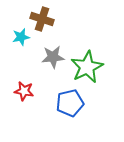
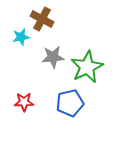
brown cross: rotated 10 degrees clockwise
red star: moved 11 px down; rotated 12 degrees counterclockwise
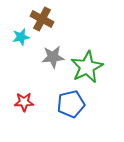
blue pentagon: moved 1 px right, 1 px down
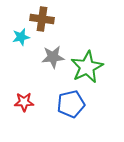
brown cross: rotated 20 degrees counterclockwise
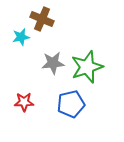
brown cross: rotated 15 degrees clockwise
gray star: moved 6 px down
green star: rotated 8 degrees clockwise
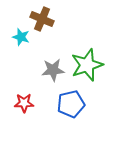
cyan star: rotated 30 degrees clockwise
gray star: moved 7 px down
green star: moved 2 px up
red star: moved 1 px down
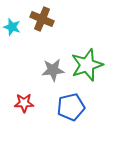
cyan star: moved 9 px left, 10 px up
blue pentagon: moved 3 px down
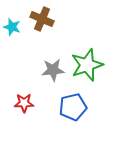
blue pentagon: moved 2 px right
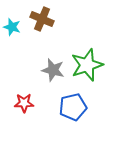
gray star: rotated 20 degrees clockwise
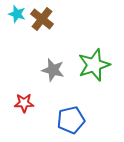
brown cross: rotated 15 degrees clockwise
cyan star: moved 5 px right, 13 px up
green star: moved 7 px right
blue pentagon: moved 2 px left, 13 px down
